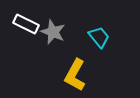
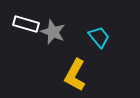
white rectangle: rotated 10 degrees counterclockwise
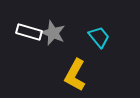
white rectangle: moved 3 px right, 8 px down
gray star: moved 1 px down
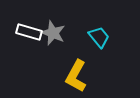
yellow L-shape: moved 1 px right, 1 px down
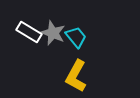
white rectangle: rotated 15 degrees clockwise
cyan trapezoid: moved 23 px left
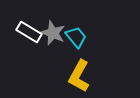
yellow L-shape: moved 3 px right
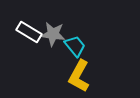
gray star: moved 1 px down; rotated 15 degrees counterclockwise
cyan trapezoid: moved 1 px left, 9 px down
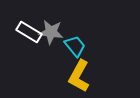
gray star: moved 2 px left, 2 px up
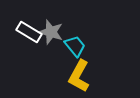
gray star: rotated 10 degrees clockwise
